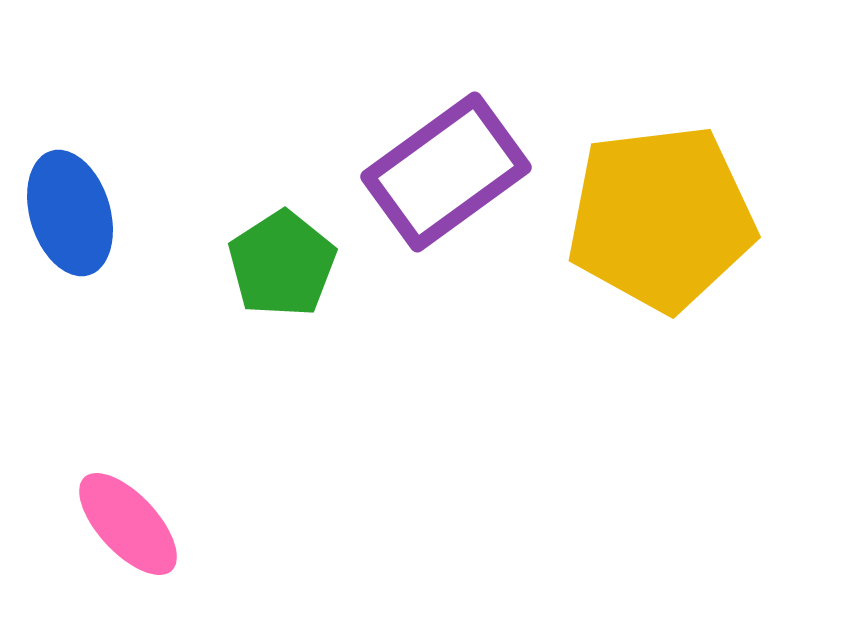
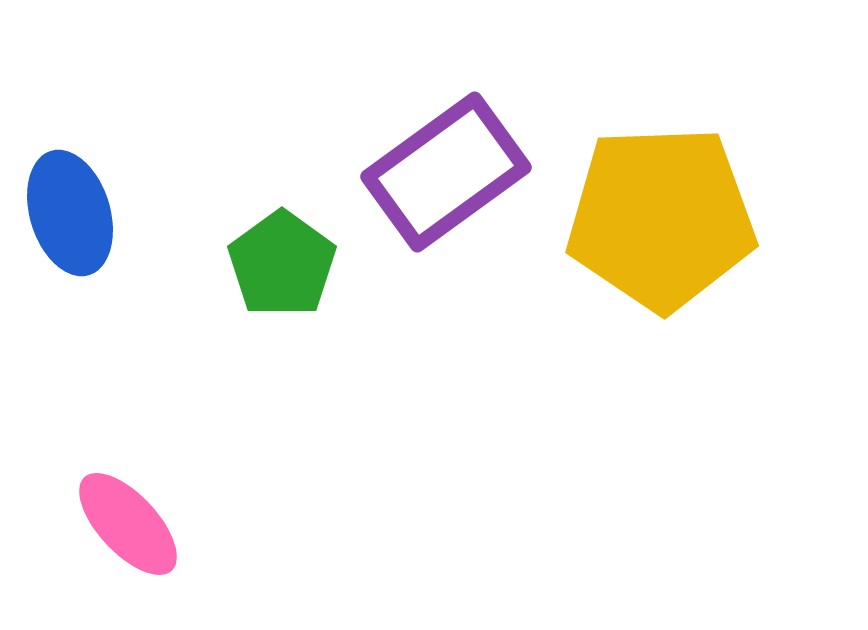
yellow pentagon: rotated 5 degrees clockwise
green pentagon: rotated 3 degrees counterclockwise
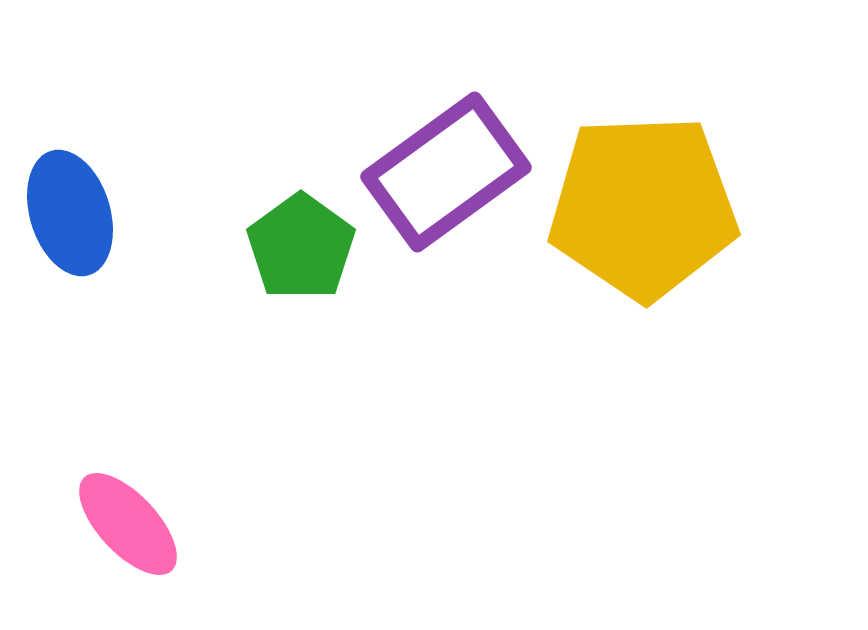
yellow pentagon: moved 18 px left, 11 px up
green pentagon: moved 19 px right, 17 px up
